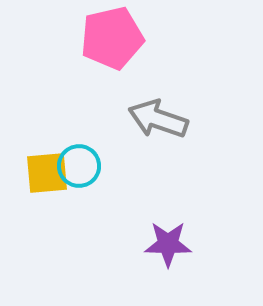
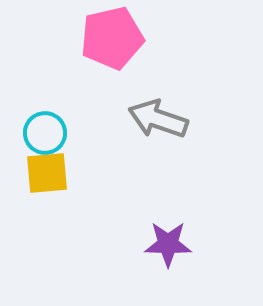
cyan circle: moved 34 px left, 33 px up
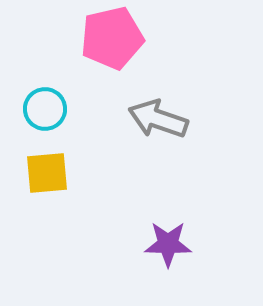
cyan circle: moved 24 px up
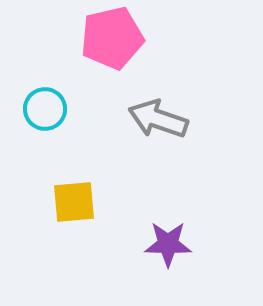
yellow square: moved 27 px right, 29 px down
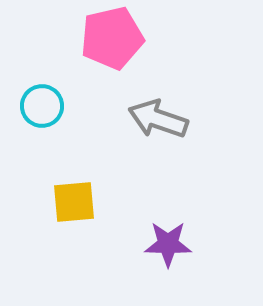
cyan circle: moved 3 px left, 3 px up
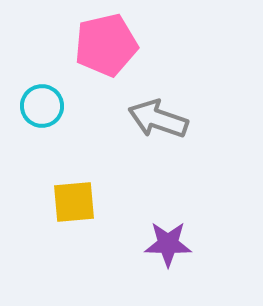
pink pentagon: moved 6 px left, 7 px down
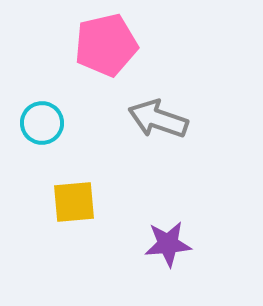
cyan circle: moved 17 px down
purple star: rotated 6 degrees counterclockwise
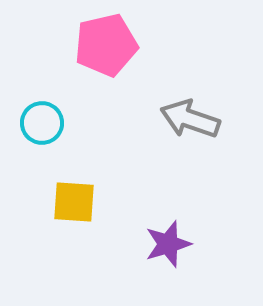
gray arrow: moved 32 px right
yellow square: rotated 9 degrees clockwise
purple star: rotated 12 degrees counterclockwise
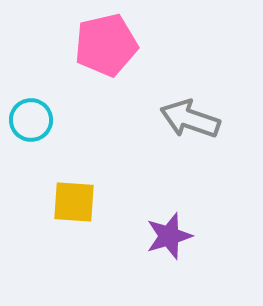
cyan circle: moved 11 px left, 3 px up
purple star: moved 1 px right, 8 px up
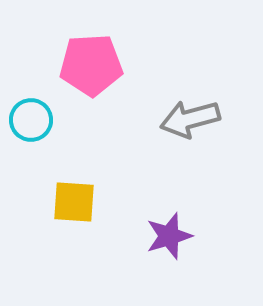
pink pentagon: moved 15 px left, 20 px down; rotated 10 degrees clockwise
gray arrow: rotated 34 degrees counterclockwise
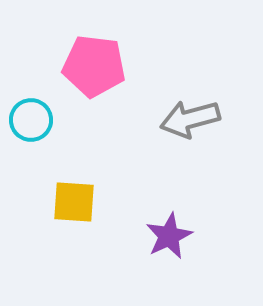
pink pentagon: moved 3 px right, 1 px down; rotated 10 degrees clockwise
purple star: rotated 9 degrees counterclockwise
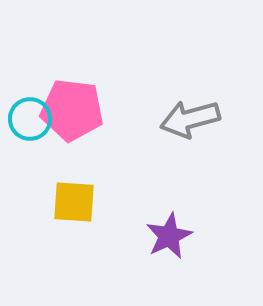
pink pentagon: moved 22 px left, 44 px down
cyan circle: moved 1 px left, 1 px up
